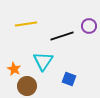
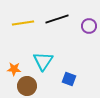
yellow line: moved 3 px left, 1 px up
black line: moved 5 px left, 17 px up
orange star: rotated 24 degrees counterclockwise
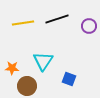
orange star: moved 2 px left, 1 px up
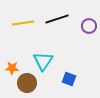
brown circle: moved 3 px up
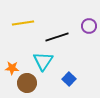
black line: moved 18 px down
blue square: rotated 24 degrees clockwise
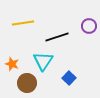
orange star: moved 4 px up; rotated 16 degrees clockwise
blue square: moved 1 px up
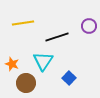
brown circle: moved 1 px left
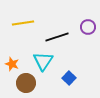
purple circle: moved 1 px left, 1 px down
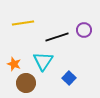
purple circle: moved 4 px left, 3 px down
orange star: moved 2 px right
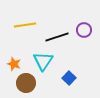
yellow line: moved 2 px right, 2 px down
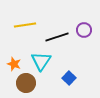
cyan triangle: moved 2 px left
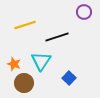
yellow line: rotated 10 degrees counterclockwise
purple circle: moved 18 px up
brown circle: moved 2 px left
